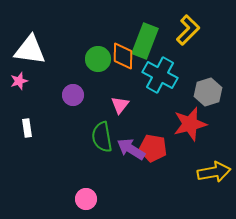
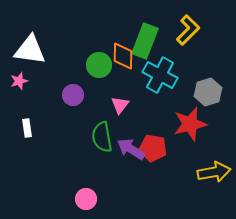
green circle: moved 1 px right, 6 px down
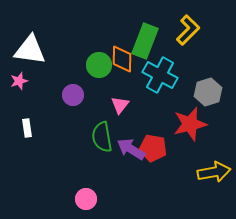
orange diamond: moved 1 px left, 3 px down
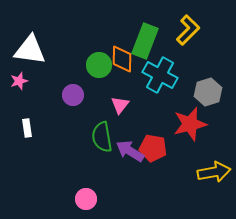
purple arrow: moved 1 px left, 2 px down
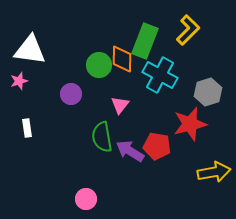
purple circle: moved 2 px left, 1 px up
red pentagon: moved 4 px right, 2 px up
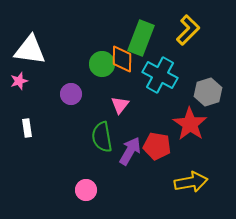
green rectangle: moved 4 px left, 3 px up
green circle: moved 3 px right, 1 px up
red star: rotated 24 degrees counterclockwise
purple arrow: rotated 88 degrees clockwise
yellow arrow: moved 23 px left, 10 px down
pink circle: moved 9 px up
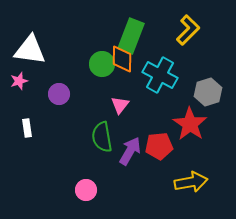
green rectangle: moved 10 px left, 2 px up
purple circle: moved 12 px left
red pentagon: moved 2 px right; rotated 16 degrees counterclockwise
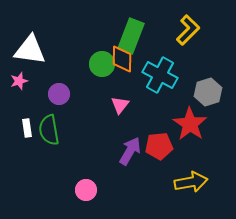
green semicircle: moved 53 px left, 7 px up
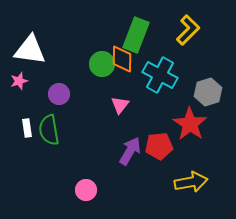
green rectangle: moved 5 px right, 1 px up
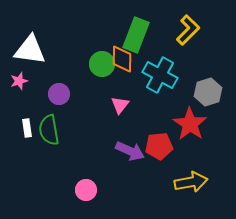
purple arrow: rotated 84 degrees clockwise
